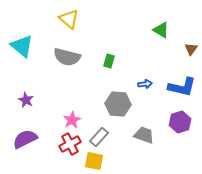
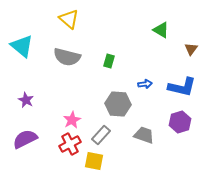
gray rectangle: moved 2 px right, 2 px up
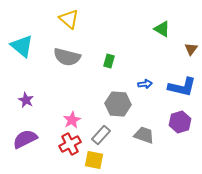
green triangle: moved 1 px right, 1 px up
yellow square: moved 1 px up
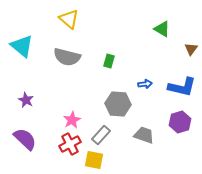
purple semicircle: rotated 70 degrees clockwise
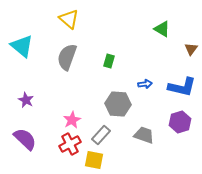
gray semicircle: rotated 96 degrees clockwise
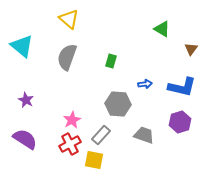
green rectangle: moved 2 px right
purple semicircle: rotated 10 degrees counterclockwise
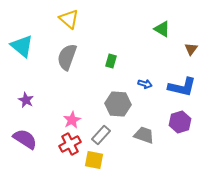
blue arrow: rotated 24 degrees clockwise
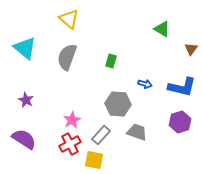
cyan triangle: moved 3 px right, 2 px down
gray trapezoid: moved 7 px left, 3 px up
purple semicircle: moved 1 px left
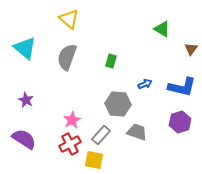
blue arrow: rotated 40 degrees counterclockwise
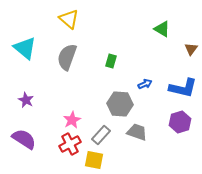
blue L-shape: moved 1 px right, 1 px down
gray hexagon: moved 2 px right
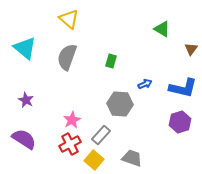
gray trapezoid: moved 5 px left, 26 px down
yellow square: rotated 30 degrees clockwise
